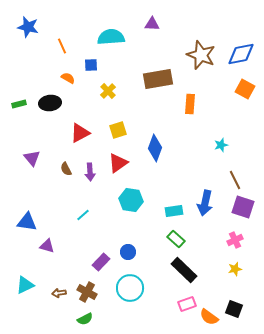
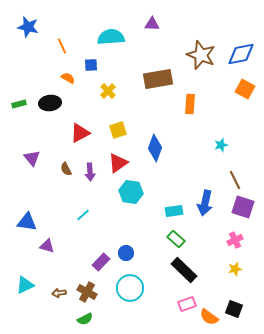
cyan hexagon at (131, 200): moved 8 px up
blue circle at (128, 252): moved 2 px left, 1 px down
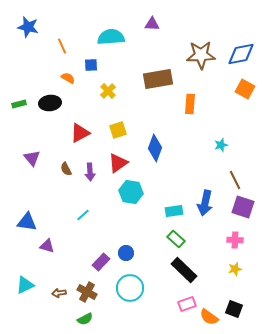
brown star at (201, 55): rotated 24 degrees counterclockwise
pink cross at (235, 240): rotated 28 degrees clockwise
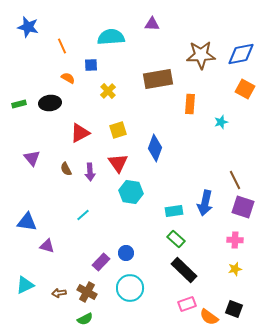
cyan star at (221, 145): moved 23 px up
red triangle at (118, 163): rotated 30 degrees counterclockwise
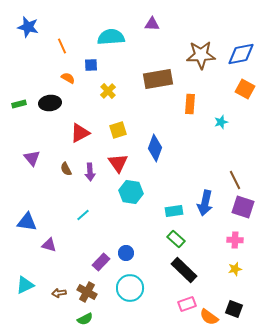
purple triangle at (47, 246): moved 2 px right, 1 px up
